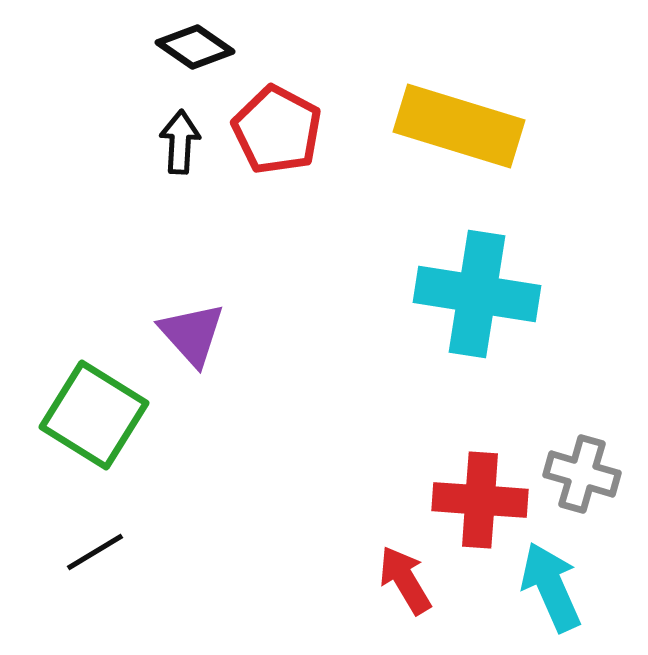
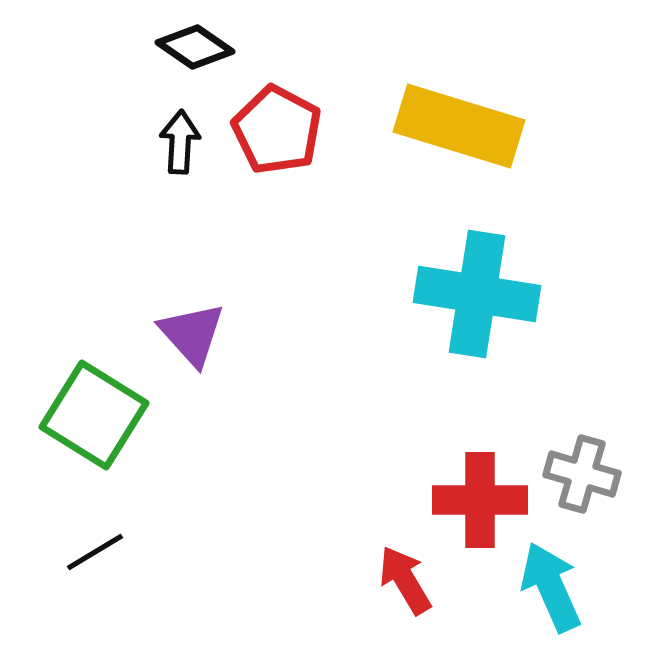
red cross: rotated 4 degrees counterclockwise
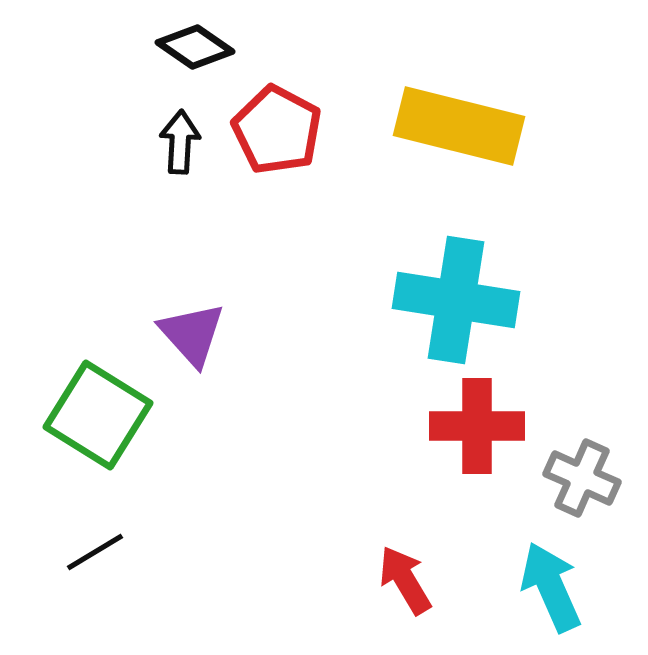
yellow rectangle: rotated 3 degrees counterclockwise
cyan cross: moved 21 px left, 6 px down
green square: moved 4 px right
gray cross: moved 4 px down; rotated 8 degrees clockwise
red cross: moved 3 px left, 74 px up
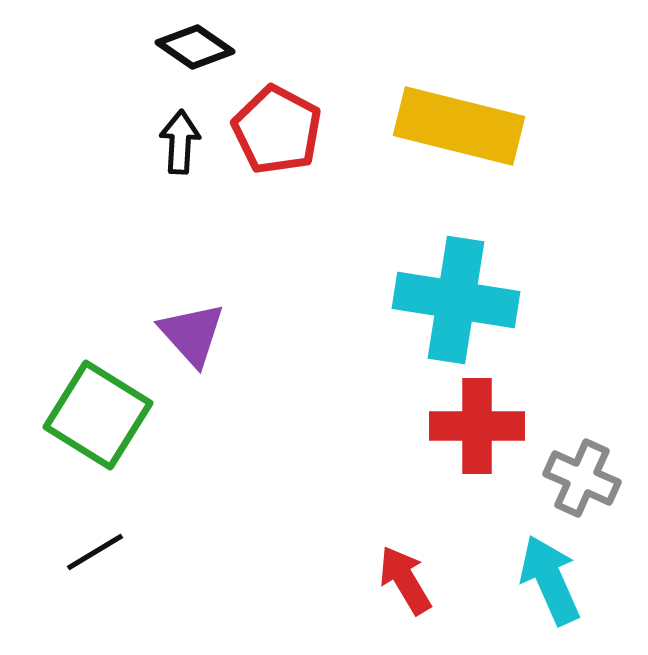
cyan arrow: moved 1 px left, 7 px up
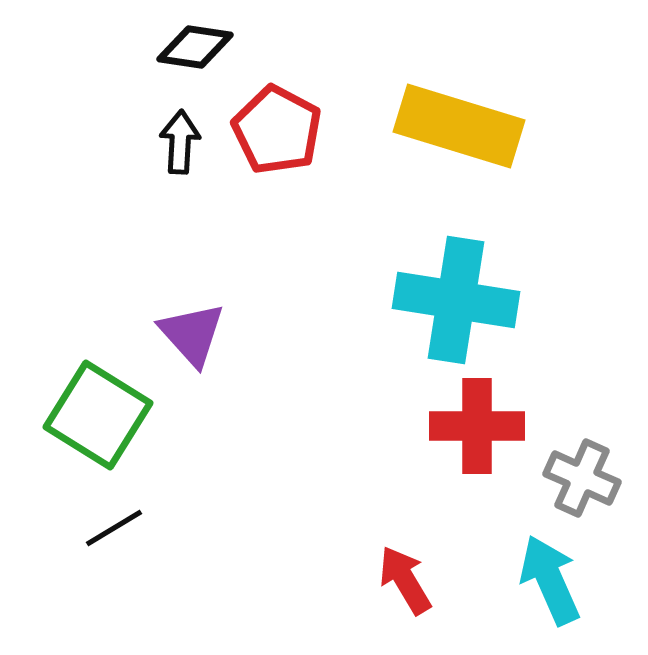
black diamond: rotated 26 degrees counterclockwise
yellow rectangle: rotated 3 degrees clockwise
black line: moved 19 px right, 24 px up
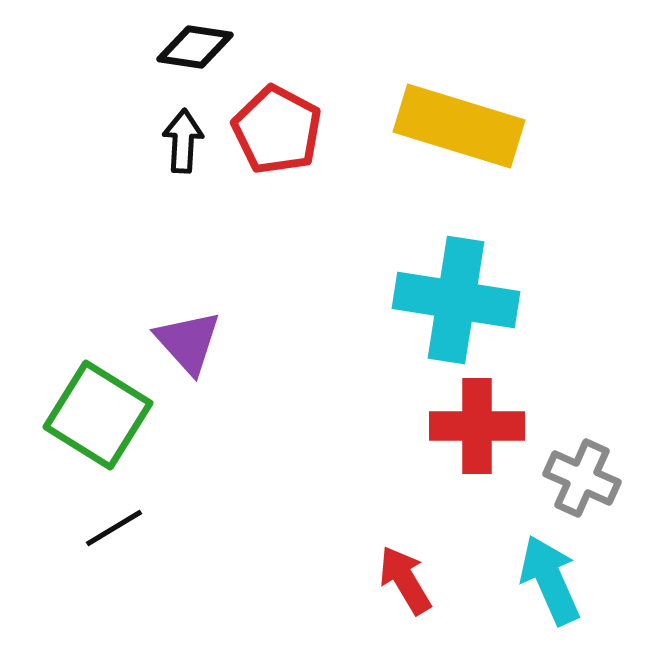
black arrow: moved 3 px right, 1 px up
purple triangle: moved 4 px left, 8 px down
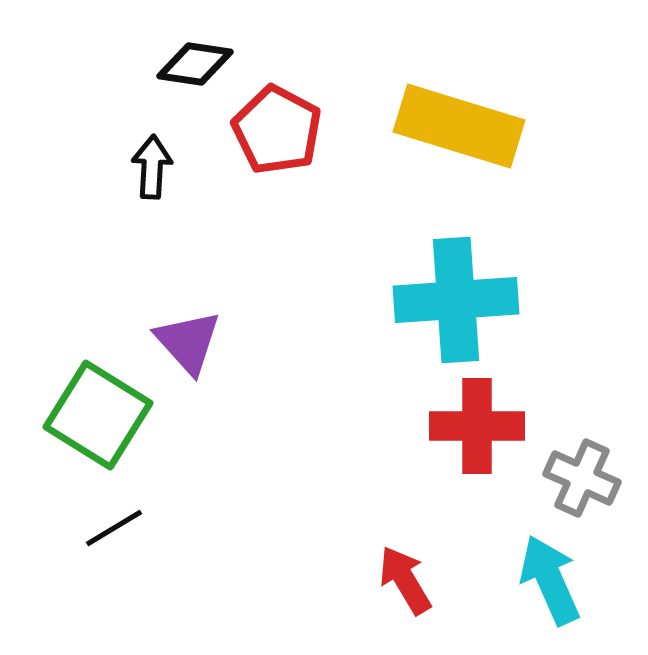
black diamond: moved 17 px down
black arrow: moved 31 px left, 26 px down
cyan cross: rotated 13 degrees counterclockwise
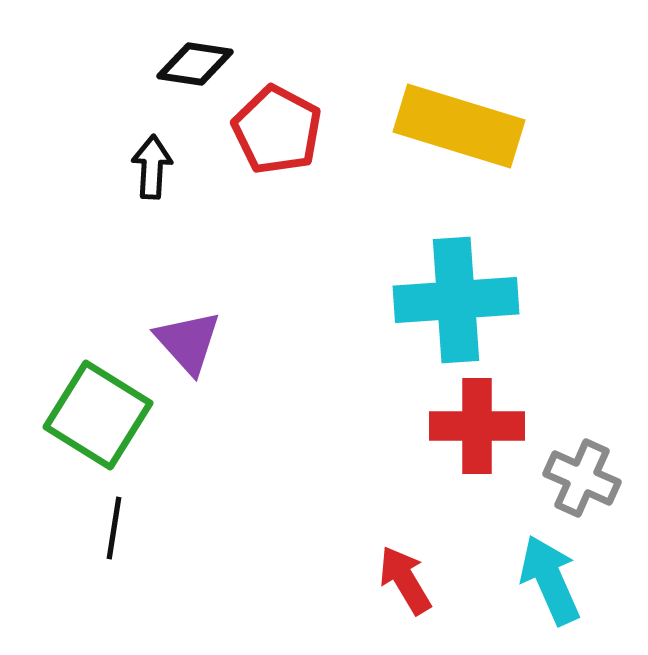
black line: rotated 50 degrees counterclockwise
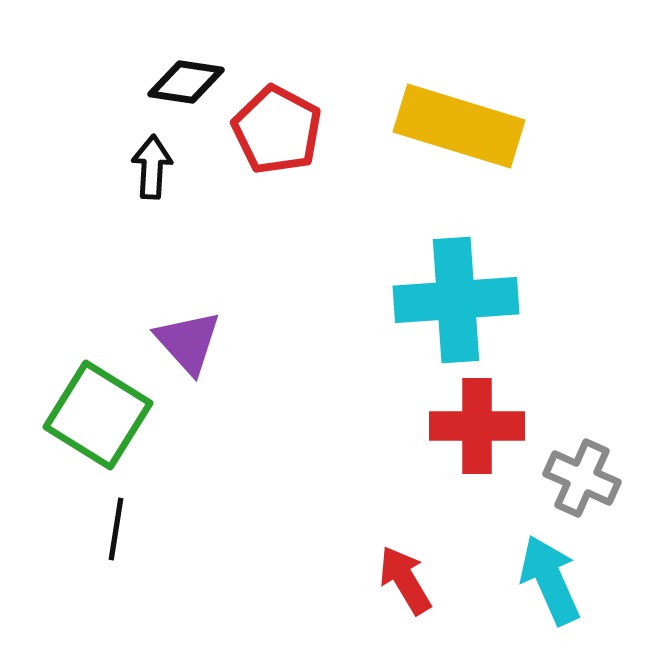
black diamond: moved 9 px left, 18 px down
black line: moved 2 px right, 1 px down
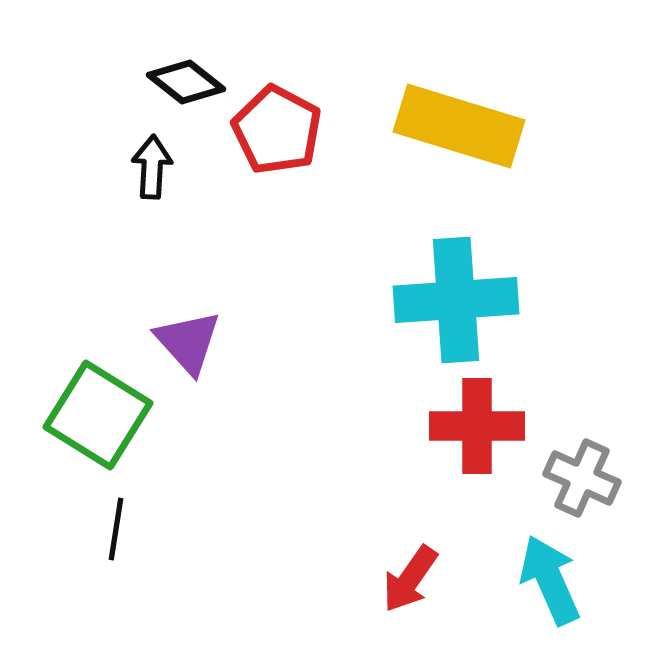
black diamond: rotated 30 degrees clockwise
red arrow: moved 5 px right, 1 px up; rotated 114 degrees counterclockwise
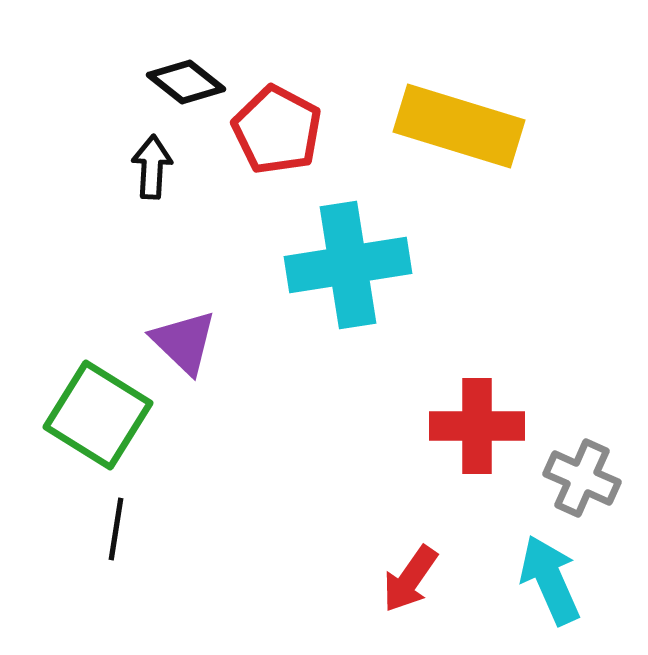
cyan cross: moved 108 px left, 35 px up; rotated 5 degrees counterclockwise
purple triangle: moved 4 px left; rotated 4 degrees counterclockwise
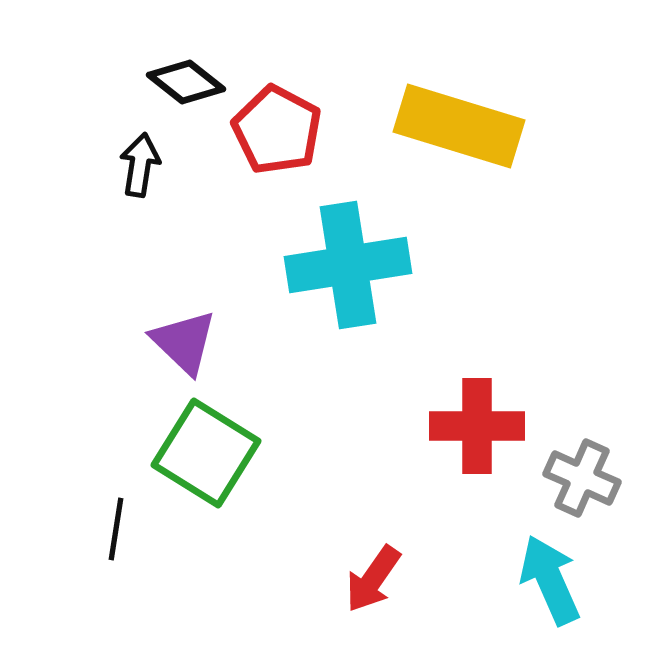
black arrow: moved 12 px left, 2 px up; rotated 6 degrees clockwise
green square: moved 108 px right, 38 px down
red arrow: moved 37 px left
